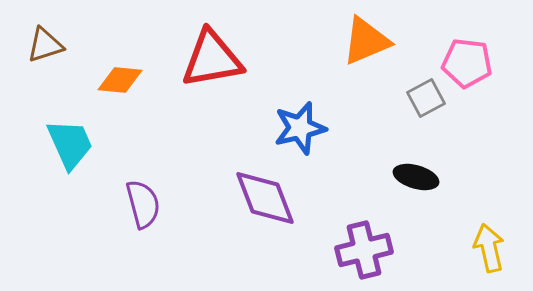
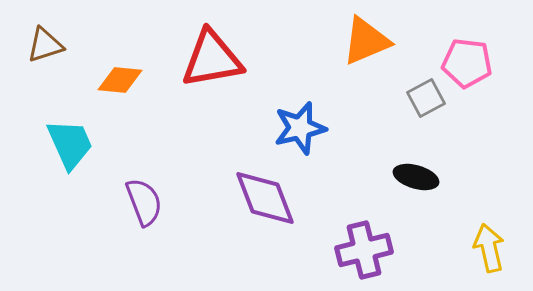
purple semicircle: moved 1 px right, 2 px up; rotated 6 degrees counterclockwise
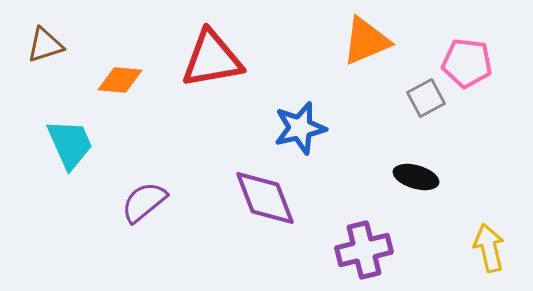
purple semicircle: rotated 108 degrees counterclockwise
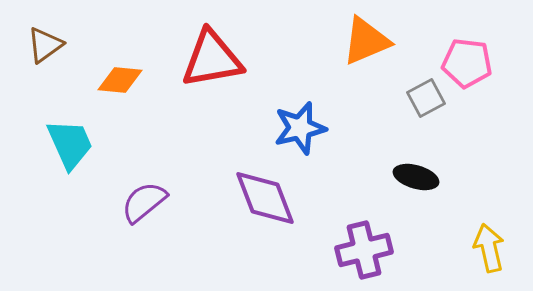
brown triangle: rotated 18 degrees counterclockwise
